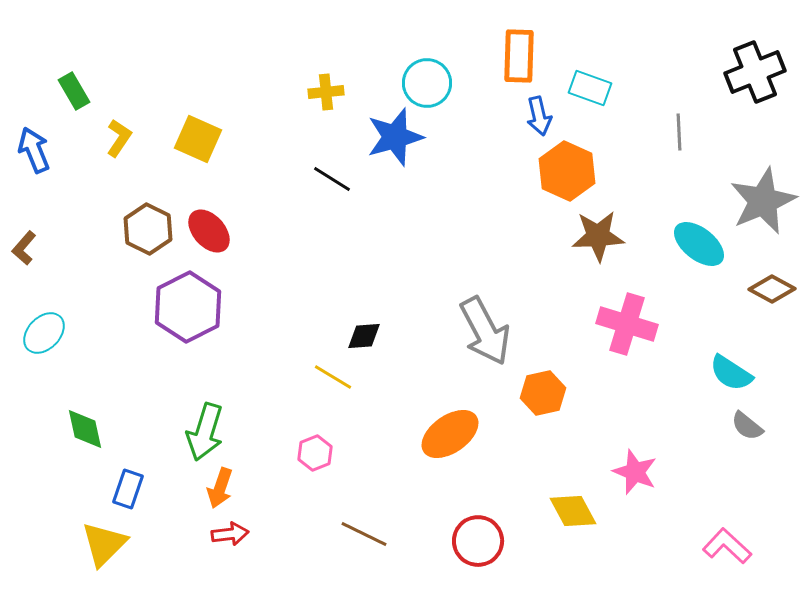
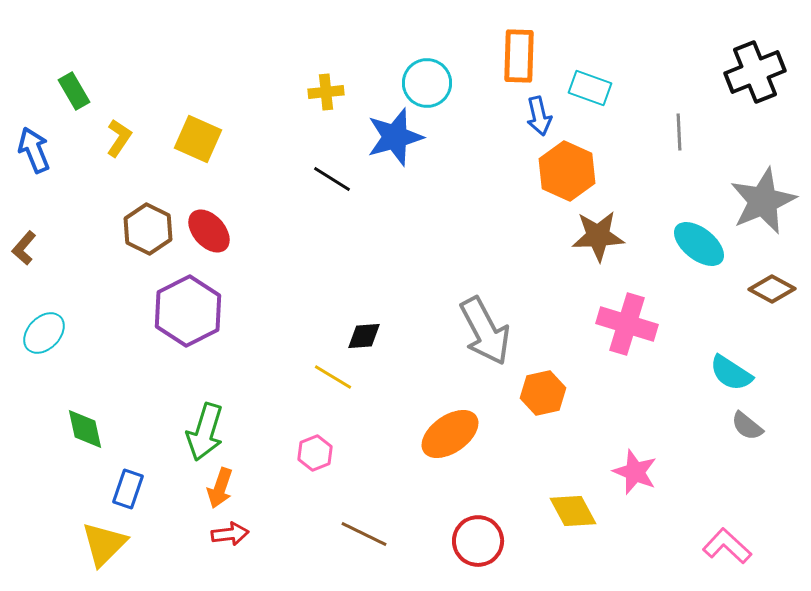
purple hexagon at (188, 307): moved 4 px down
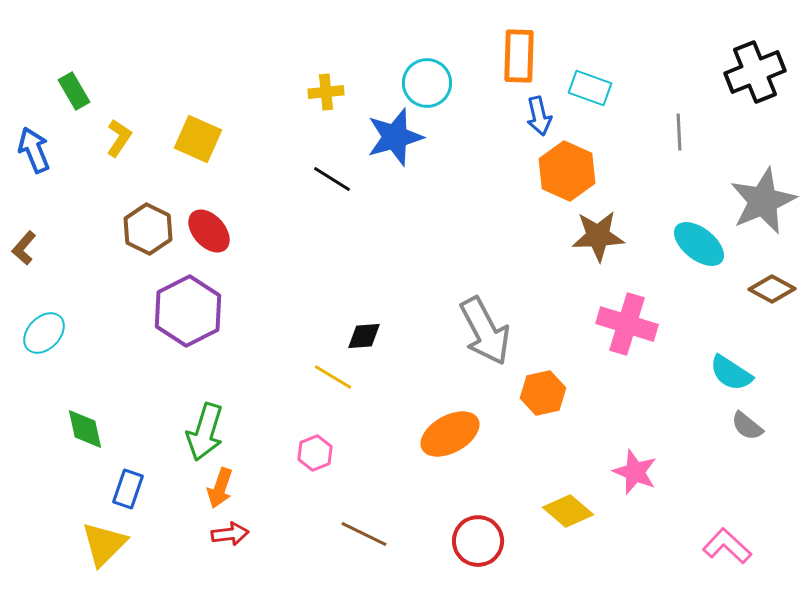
orange ellipse at (450, 434): rotated 6 degrees clockwise
yellow diamond at (573, 511): moved 5 px left; rotated 21 degrees counterclockwise
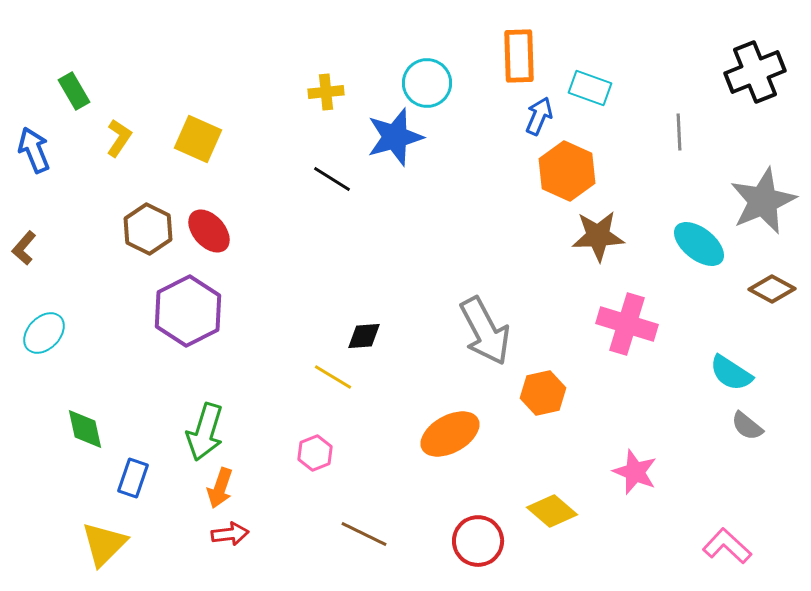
orange rectangle at (519, 56): rotated 4 degrees counterclockwise
blue arrow at (539, 116): rotated 144 degrees counterclockwise
blue rectangle at (128, 489): moved 5 px right, 11 px up
yellow diamond at (568, 511): moved 16 px left
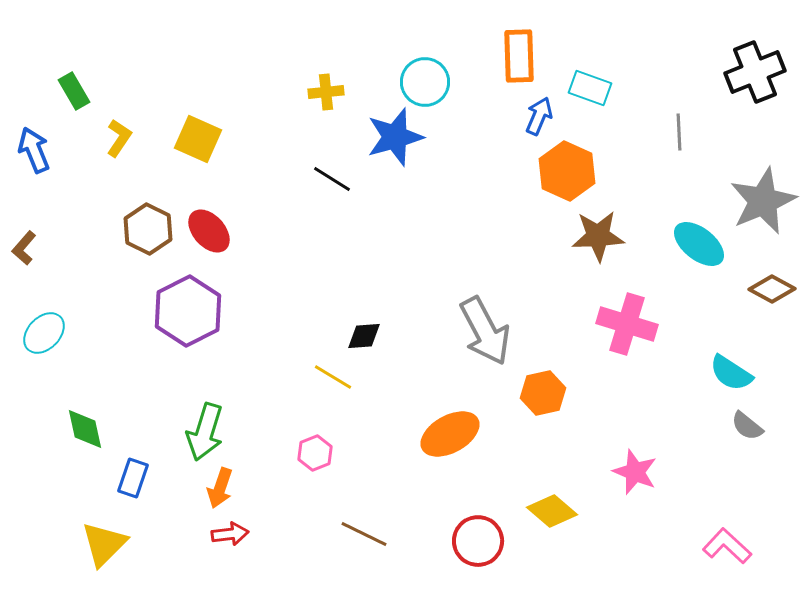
cyan circle at (427, 83): moved 2 px left, 1 px up
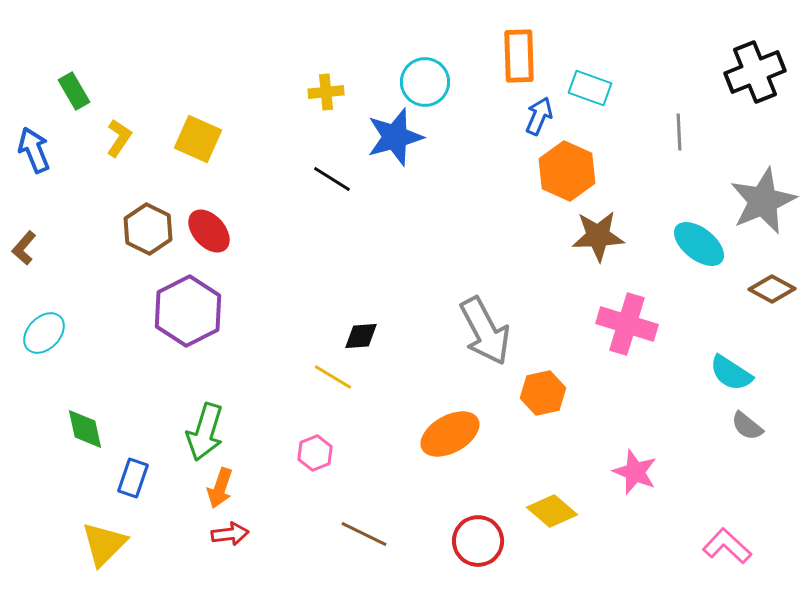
black diamond at (364, 336): moved 3 px left
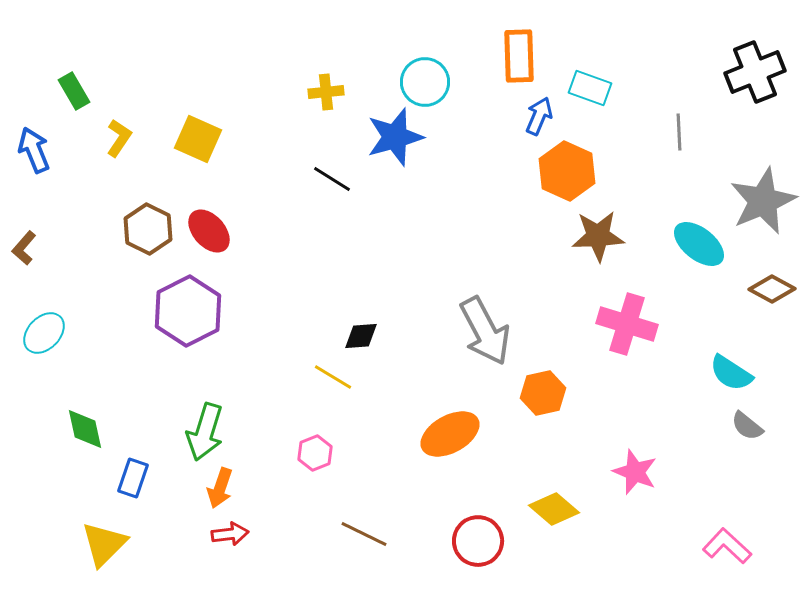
yellow diamond at (552, 511): moved 2 px right, 2 px up
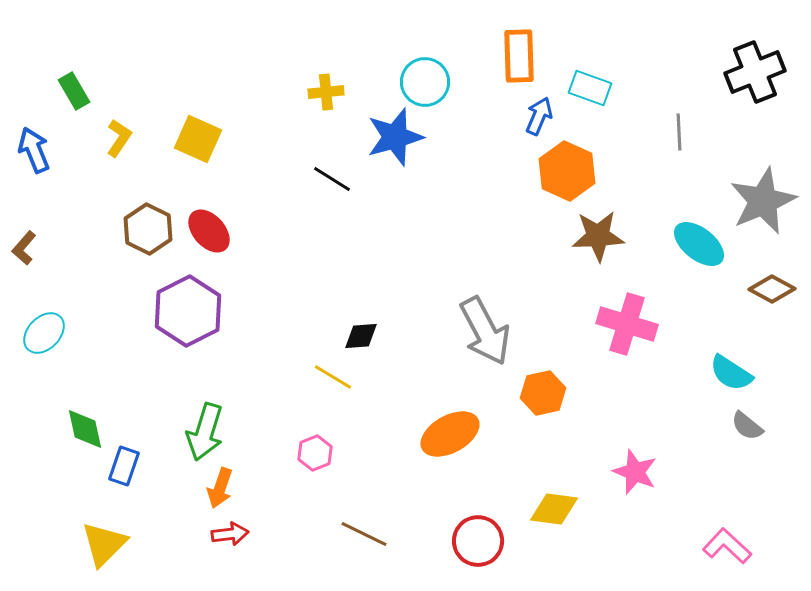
blue rectangle at (133, 478): moved 9 px left, 12 px up
yellow diamond at (554, 509): rotated 33 degrees counterclockwise
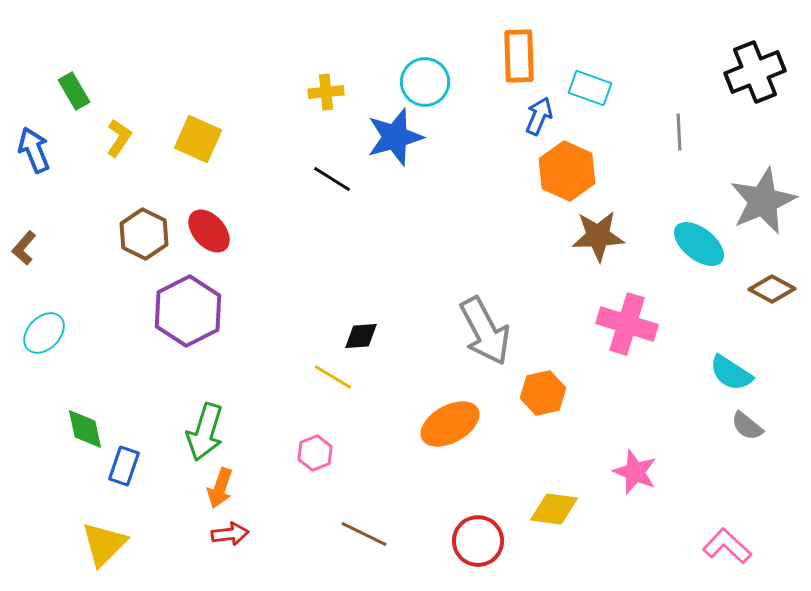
brown hexagon at (148, 229): moved 4 px left, 5 px down
orange ellipse at (450, 434): moved 10 px up
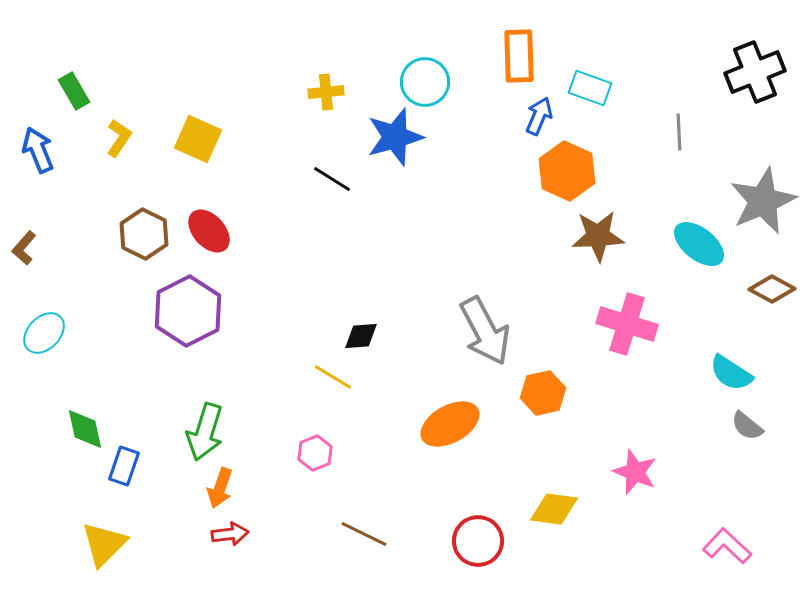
blue arrow at (34, 150): moved 4 px right
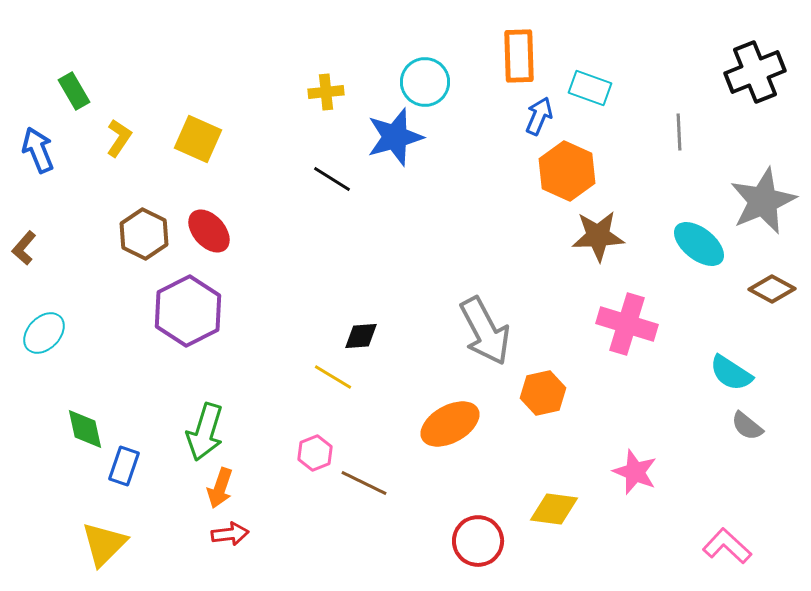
brown line at (364, 534): moved 51 px up
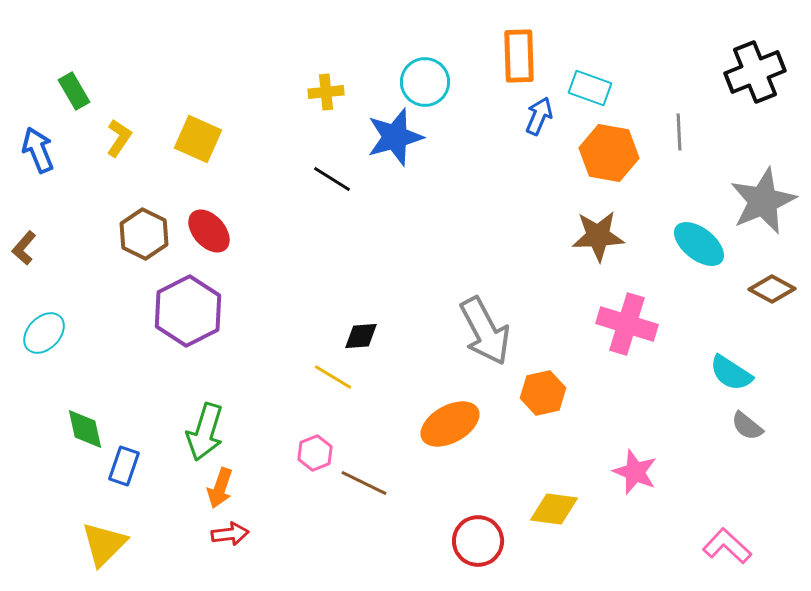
orange hexagon at (567, 171): moved 42 px right, 18 px up; rotated 14 degrees counterclockwise
